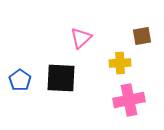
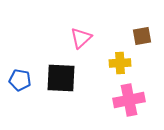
blue pentagon: rotated 25 degrees counterclockwise
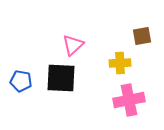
pink triangle: moved 8 px left, 7 px down
blue pentagon: moved 1 px right, 1 px down
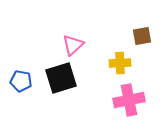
black square: rotated 20 degrees counterclockwise
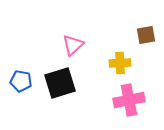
brown square: moved 4 px right, 1 px up
black square: moved 1 px left, 5 px down
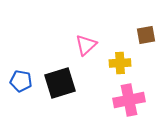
pink triangle: moved 13 px right
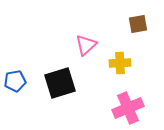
brown square: moved 8 px left, 11 px up
blue pentagon: moved 6 px left; rotated 20 degrees counterclockwise
pink cross: moved 1 px left, 8 px down; rotated 12 degrees counterclockwise
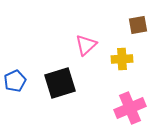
brown square: moved 1 px down
yellow cross: moved 2 px right, 4 px up
blue pentagon: rotated 15 degrees counterclockwise
pink cross: moved 2 px right
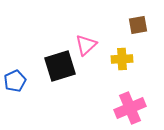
black square: moved 17 px up
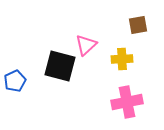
black square: rotated 32 degrees clockwise
pink cross: moved 3 px left, 6 px up; rotated 12 degrees clockwise
